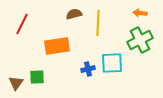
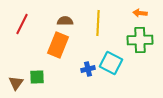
brown semicircle: moved 9 px left, 7 px down; rotated 14 degrees clockwise
green cross: rotated 25 degrees clockwise
orange rectangle: moved 1 px right, 1 px up; rotated 60 degrees counterclockwise
cyan square: moved 1 px left; rotated 30 degrees clockwise
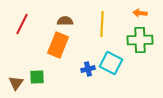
yellow line: moved 4 px right, 1 px down
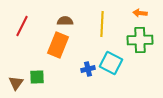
red line: moved 2 px down
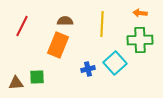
cyan square: moved 4 px right; rotated 20 degrees clockwise
brown triangle: rotated 49 degrees clockwise
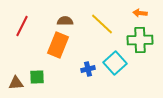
yellow line: rotated 50 degrees counterclockwise
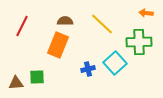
orange arrow: moved 6 px right
green cross: moved 1 px left, 2 px down
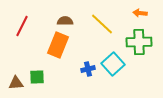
orange arrow: moved 6 px left
cyan square: moved 2 px left, 1 px down
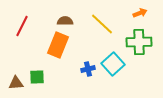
orange arrow: rotated 152 degrees clockwise
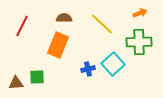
brown semicircle: moved 1 px left, 3 px up
